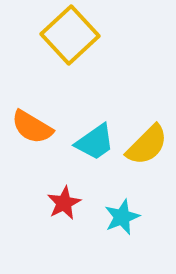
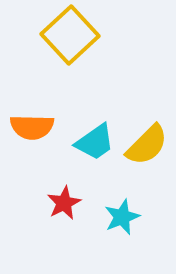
orange semicircle: rotated 30 degrees counterclockwise
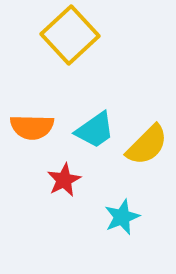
cyan trapezoid: moved 12 px up
red star: moved 23 px up
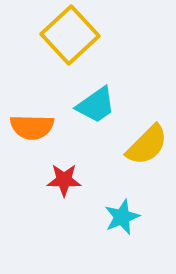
cyan trapezoid: moved 1 px right, 25 px up
red star: rotated 28 degrees clockwise
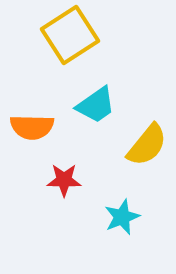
yellow square: rotated 10 degrees clockwise
yellow semicircle: rotated 6 degrees counterclockwise
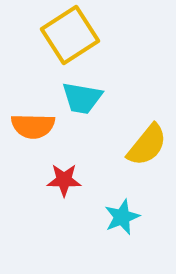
cyan trapezoid: moved 14 px left, 7 px up; rotated 45 degrees clockwise
orange semicircle: moved 1 px right, 1 px up
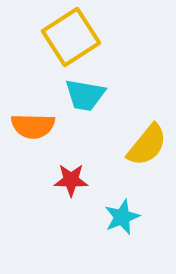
yellow square: moved 1 px right, 2 px down
cyan trapezoid: moved 3 px right, 3 px up
red star: moved 7 px right
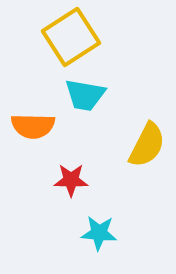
yellow semicircle: rotated 12 degrees counterclockwise
cyan star: moved 23 px left, 16 px down; rotated 27 degrees clockwise
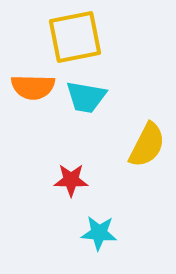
yellow square: moved 4 px right; rotated 22 degrees clockwise
cyan trapezoid: moved 1 px right, 2 px down
orange semicircle: moved 39 px up
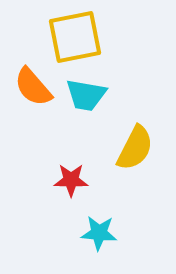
orange semicircle: rotated 48 degrees clockwise
cyan trapezoid: moved 2 px up
yellow semicircle: moved 12 px left, 3 px down
